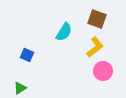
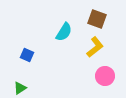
pink circle: moved 2 px right, 5 px down
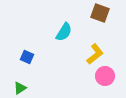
brown square: moved 3 px right, 6 px up
yellow L-shape: moved 7 px down
blue square: moved 2 px down
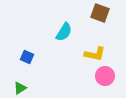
yellow L-shape: rotated 50 degrees clockwise
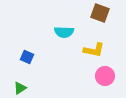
cyan semicircle: rotated 60 degrees clockwise
yellow L-shape: moved 1 px left, 4 px up
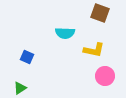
cyan semicircle: moved 1 px right, 1 px down
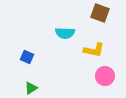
green triangle: moved 11 px right
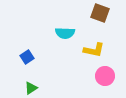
blue square: rotated 32 degrees clockwise
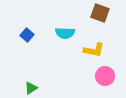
blue square: moved 22 px up; rotated 16 degrees counterclockwise
